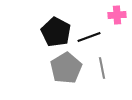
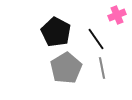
pink cross: rotated 18 degrees counterclockwise
black line: moved 7 px right, 2 px down; rotated 75 degrees clockwise
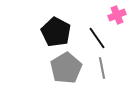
black line: moved 1 px right, 1 px up
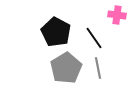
pink cross: rotated 30 degrees clockwise
black line: moved 3 px left
gray line: moved 4 px left
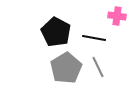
pink cross: moved 1 px down
black line: rotated 45 degrees counterclockwise
gray line: moved 1 px up; rotated 15 degrees counterclockwise
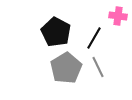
pink cross: moved 1 px right
black line: rotated 70 degrees counterclockwise
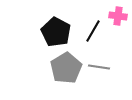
black line: moved 1 px left, 7 px up
gray line: moved 1 px right; rotated 55 degrees counterclockwise
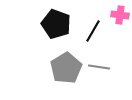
pink cross: moved 2 px right, 1 px up
black pentagon: moved 8 px up; rotated 8 degrees counterclockwise
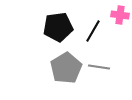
black pentagon: moved 2 px right, 3 px down; rotated 28 degrees counterclockwise
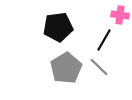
black line: moved 11 px right, 9 px down
gray line: rotated 35 degrees clockwise
